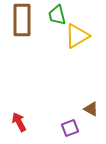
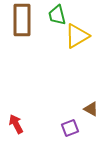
red arrow: moved 3 px left, 2 px down
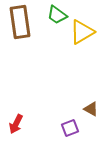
green trapezoid: rotated 40 degrees counterclockwise
brown rectangle: moved 2 px left, 2 px down; rotated 8 degrees counterclockwise
yellow triangle: moved 5 px right, 4 px up
red arrow: rotated 126 degrees counterclockwise
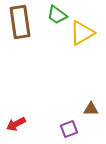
yellow triangle: moved 1 px down
brown triangle: rotated 28 degrees counterclockwise
red arrow: rotated 36 degrees clockwise
purple square: moved 1 px left, 1 px down
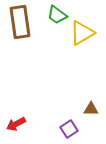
purple square: rotated 12 degrees counterclockwise
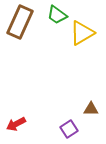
brown rectangle: rotated 32 degrees clockwise
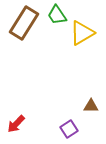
green trapezoid: rotated 20 degrees clockwise
brown rectangle: moved 4 px right, 1 px down; rotated 8 degrees clockwise
brown triangle: moved 3 px up
red arrow: rotated 18 degrees counterclockwise
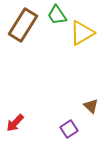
brown rectangle: moved 1 px left, 2 px down
brown triangle: rotated 42 degrees clockwise
red arrow: moved 1 px left, 1 px up
